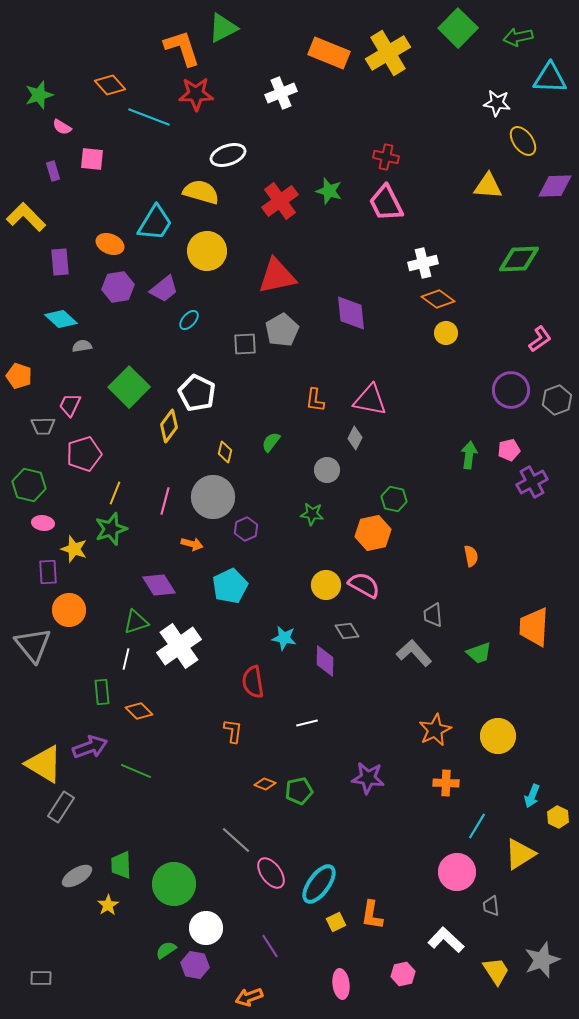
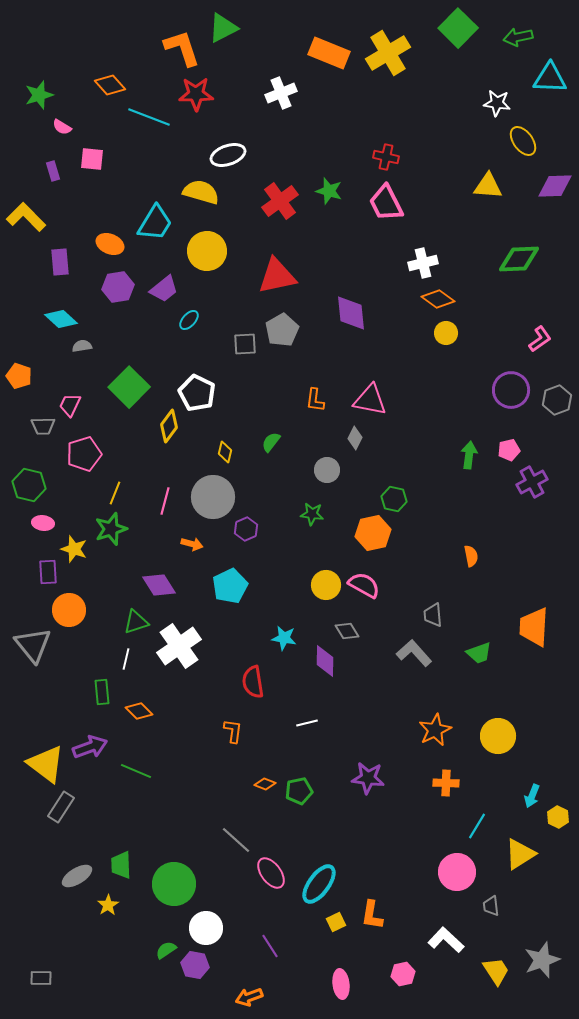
yellow triangle at (44, 764): moved 2 px right; rotated 6 degrees clockwise
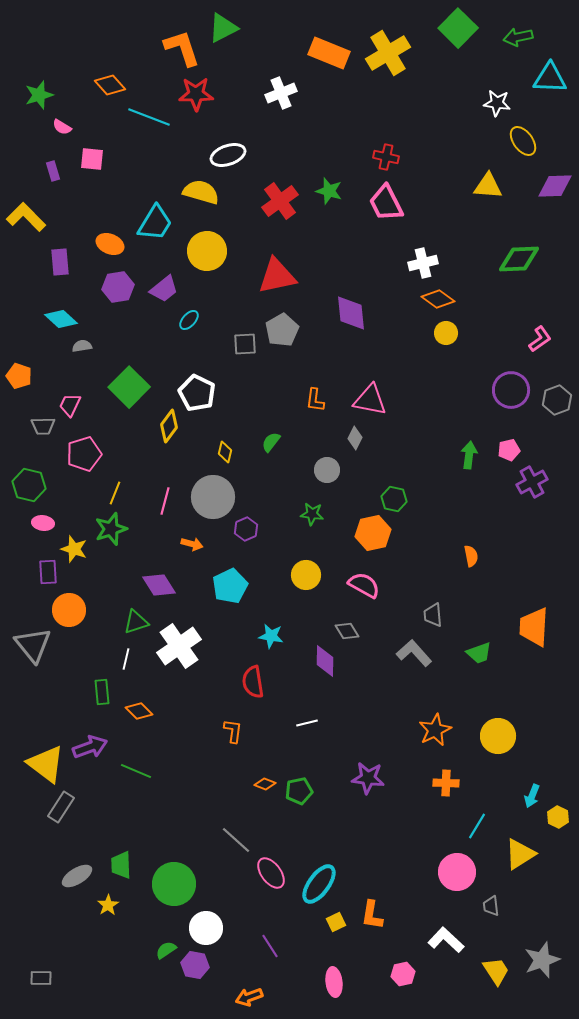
yellow circle at (326, 585): moved 20 px left, 10 px up
cyan star at (284, 638): moved 13 px left, 2 px up
pink ellipse at (341, 984): moved 7 px left, 2 px up
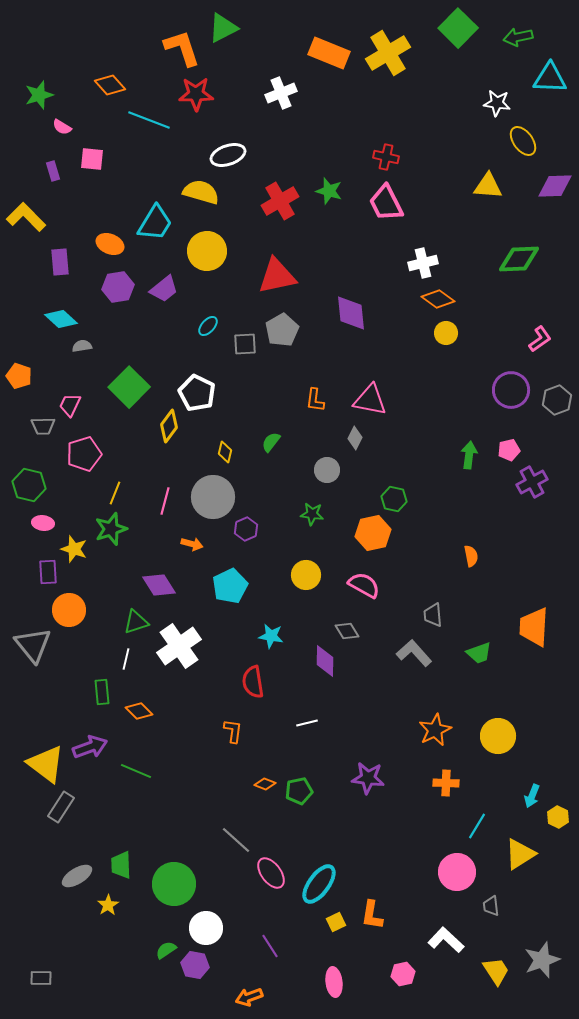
cyan line at (149, 117): moved 3 px down
red cross at (280, 201): rotated 6 degrees clockwise
cyan ellipse at (189, 320): moved 19 px right, 6 px down
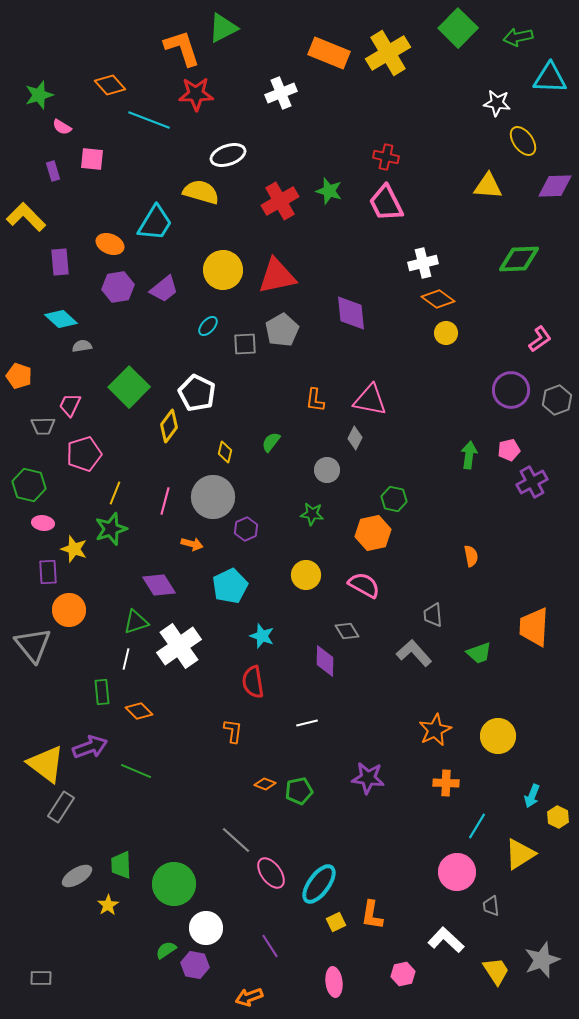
yellow circle at (207, 251): moved 16 px right, 19 px down
cyan star at (271, 636): moved 9 px left; rotated 10 degrees clockwise
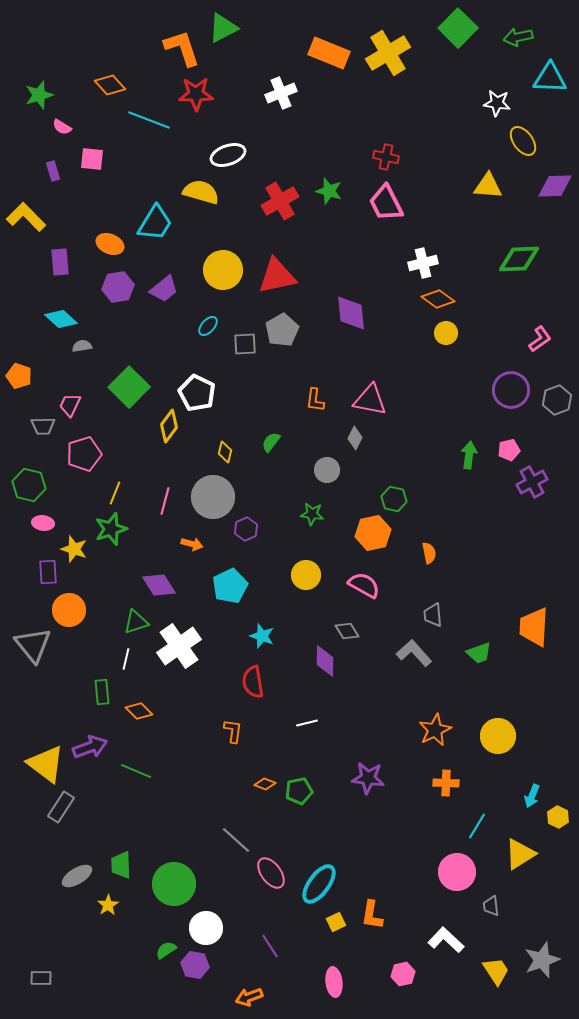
orange semicircle at (471, 556): moved 42 px left, 3 px up
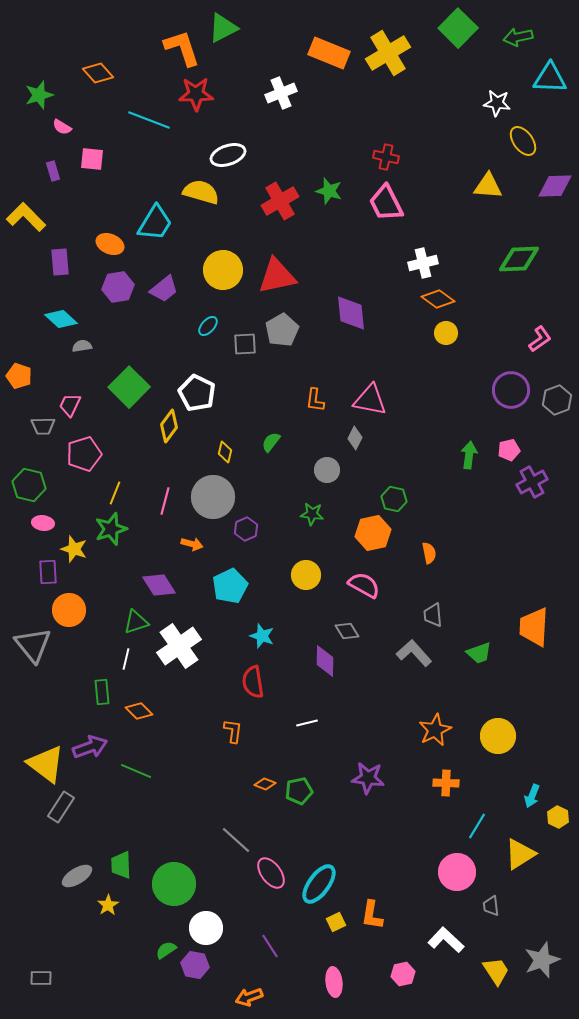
orange diamond at (110, 85): moved 12 px left, 12 px up
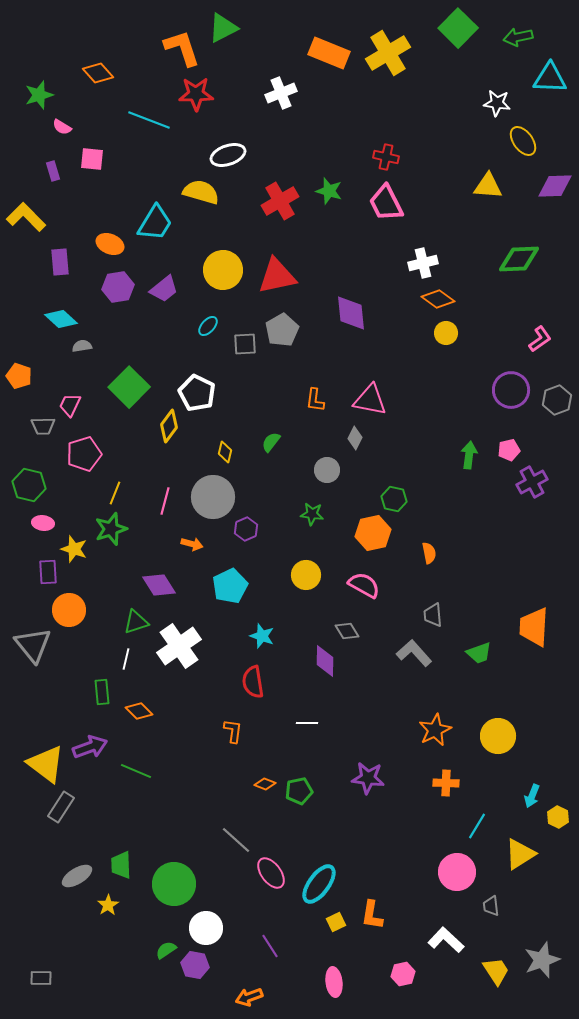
white line at (307, 723): rotated 15 degrees clockwise
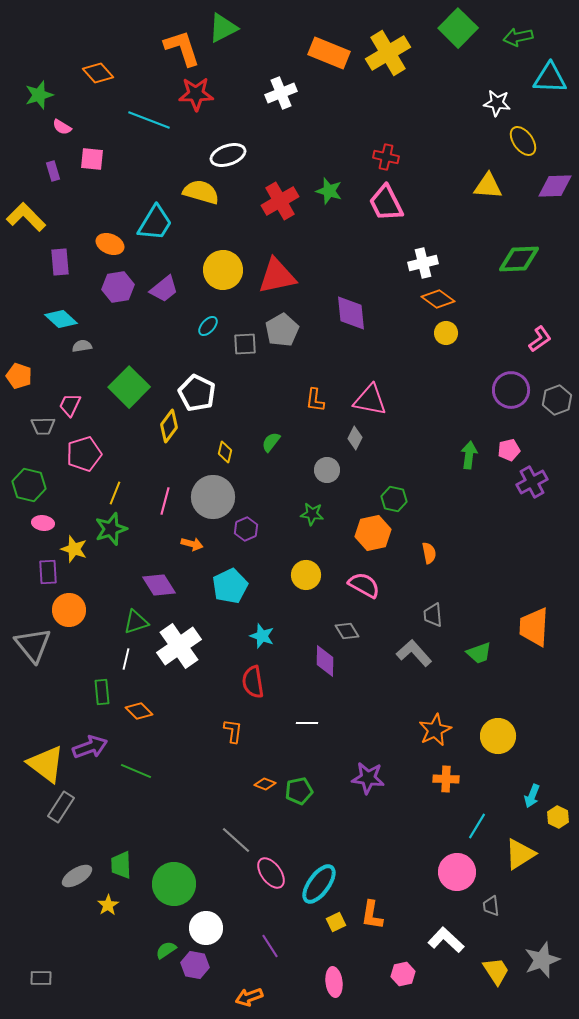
orange cross at (446, 783): moved 4 px up
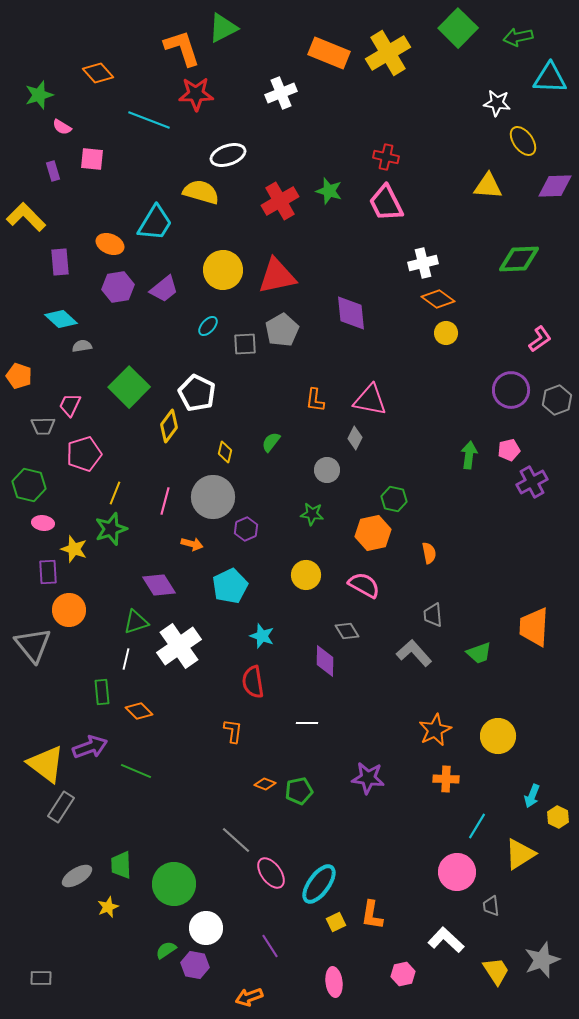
yellow star at (108, 905): moved 2 px down; rotated 10 degrees clockwise
